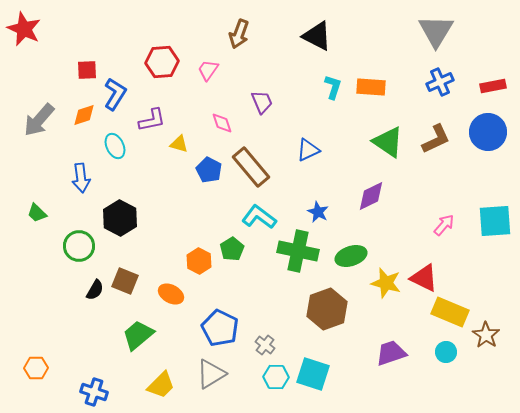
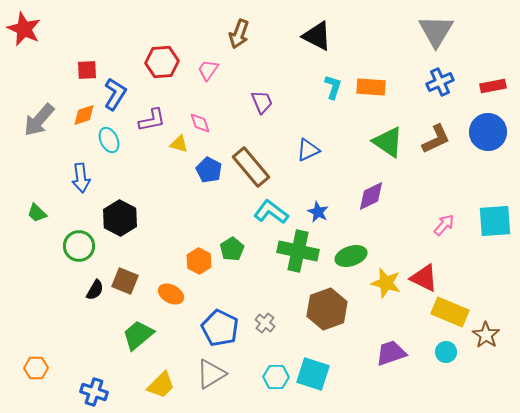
pink diamond at (222, 123): moved 22 px left
cyan ellipse at (115, 146): moved 6 px left, 6 px up
cyan L-shape at (259, 217): moved 12 px right, 5 px up
gray cross at (265, 345): moved 22 px up
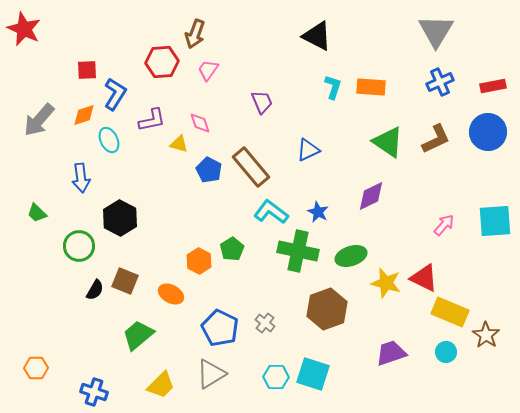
brown arrow at (239, 34): moved 44 px left
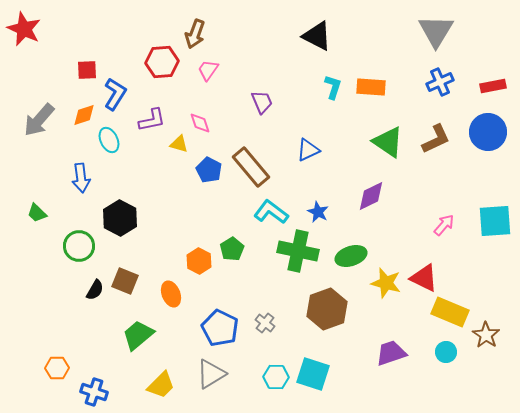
orange ellipse at (171, 294): rotated 40 degrees clockwise
orange hexagon at (36, 368): moved 21 px right
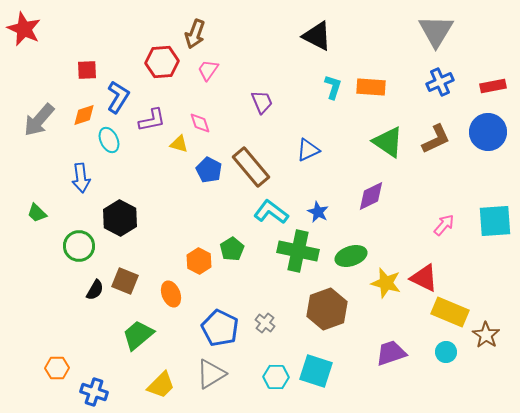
blue L-shape at (115, 94): moved 3 px right, 3 px down
cyan square at (313, 374): moved 3 px right, 3 px up
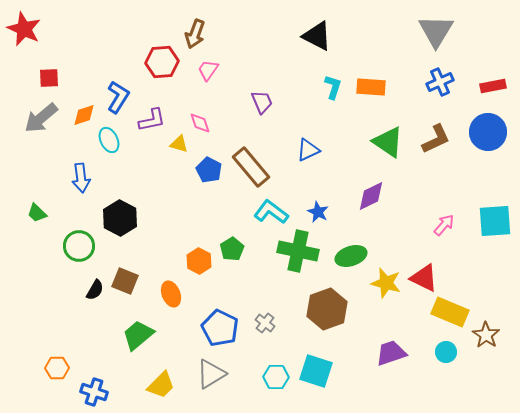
red square at (87, 70): moved 38 px left, 8 px down
gray arrow at (39, 120): moved 2 px right, 2 px up; rotated 9 degrees clockwise
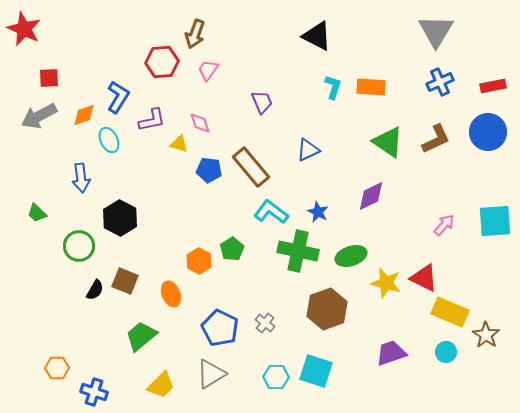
gray arrow at (41, 118): moved 2 px left, 2 px up; rotated 12 degrees clockwise
blue pentagon at (209, 170): rotated 20 degrees counterclockwise
green trapezoid at (138, 335): moved 3 px right, 1 px down
